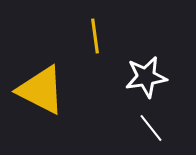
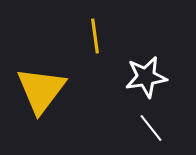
yellow triangle: rotated 40 degrees clockwise
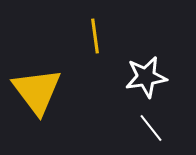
yellow triangle: moved 4 px left, 1 px down; rotated 14 degrees counterclockwise
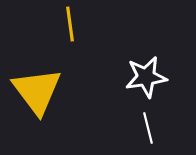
yellow line: moved 25 px left, 12 px up
white line: moved 3 px left; rotated 24 degrees clockwise
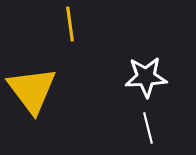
white star: rotated 6 degrees clockwise
yellow triangle: moved 5 px left, 1 px up
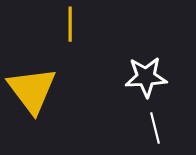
yellow line: rotated 8 degrees clockwise
white line: moved 7 px right
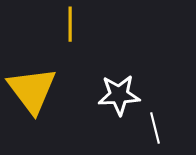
white star: moved 27 px left, 18 px down
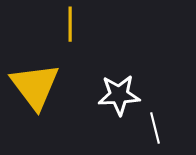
yellow triangle: moved 3 px right, 4 px up
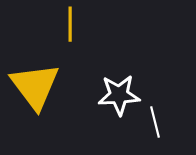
white line: moved 6 px up
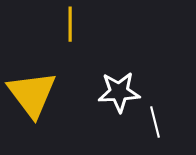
yellow triangle: moved 3 px left, 8 px down
white star: moved 3 px up
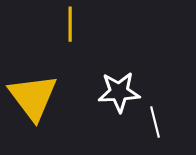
yellow triangle: moved 1 px right, 3 px down
